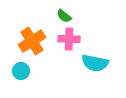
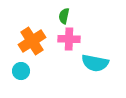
green semicircle: rotated 63 degrees clockwise
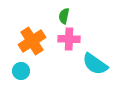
cyan semicircle: moved 1 px down; rotated 24 degrees clockwise
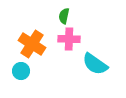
orange cross: moved 3 px down; rotated 24 degrees counterclockwise
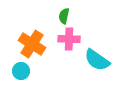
cyan semicircle: moved 2 px right, 4 px up
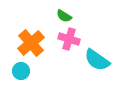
green semicircle: rotated 70 degrees counterclockwise
pink cross: rotated 15 degrees clockwise
orange cross: moved 1 px left, 1 px up; rotated 16 degrees clockwise
